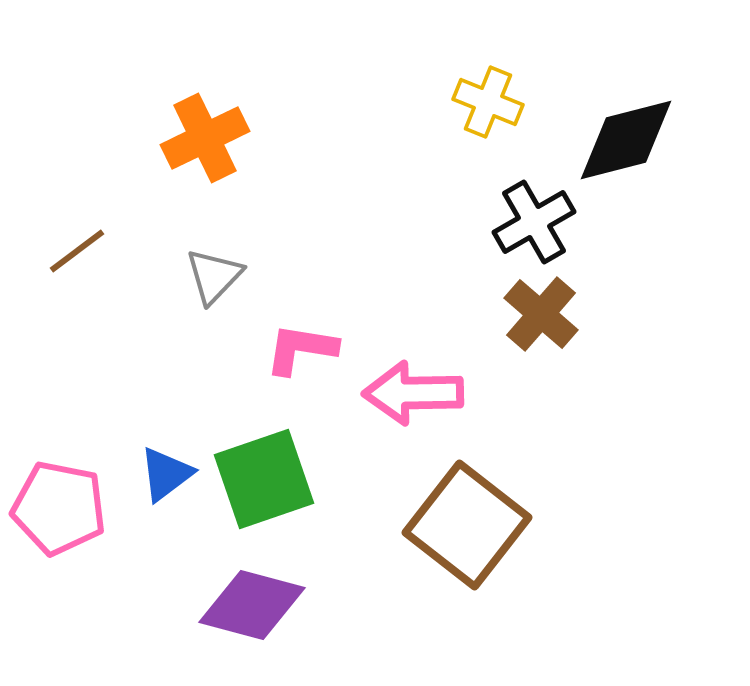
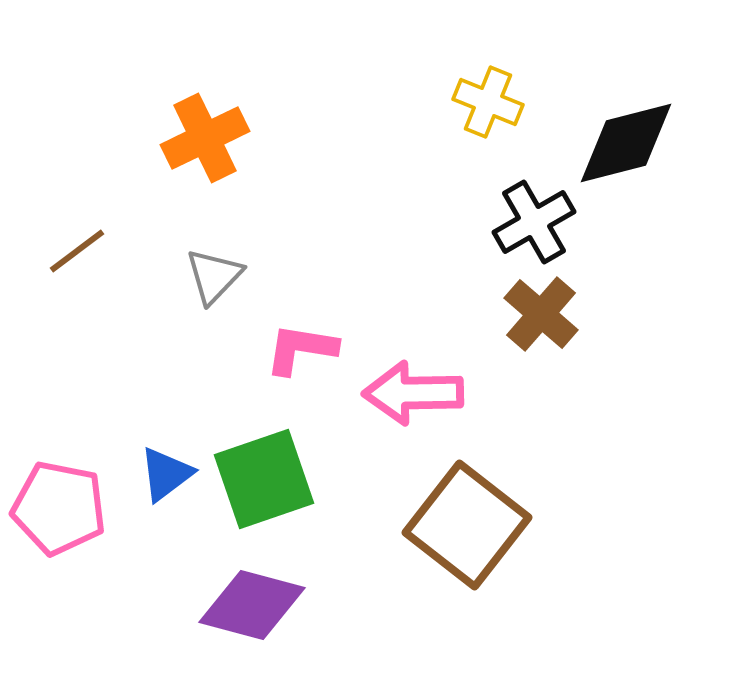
black diamond: moved 3 px down
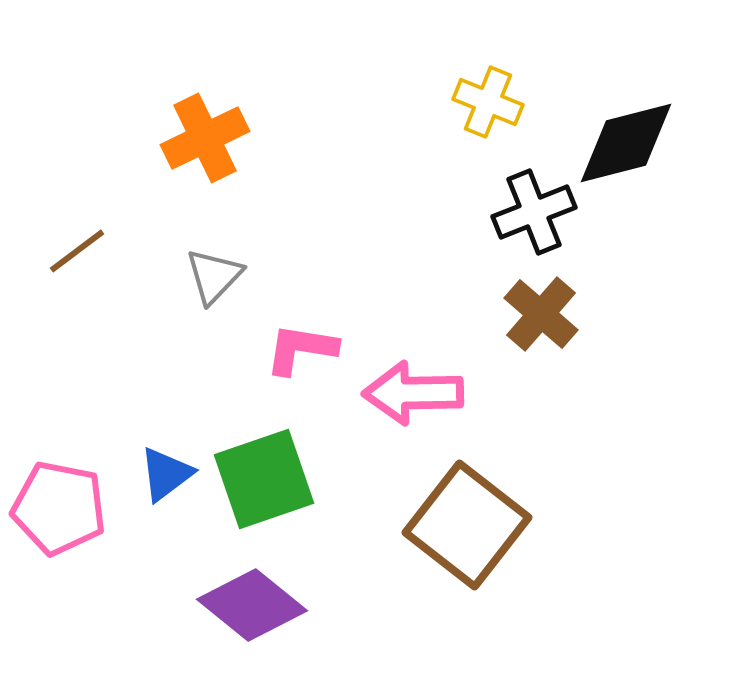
black cross: moved 10 px up; rotated 8 degrees clockwise
purple diamond: rotated 24 degrees clockwise
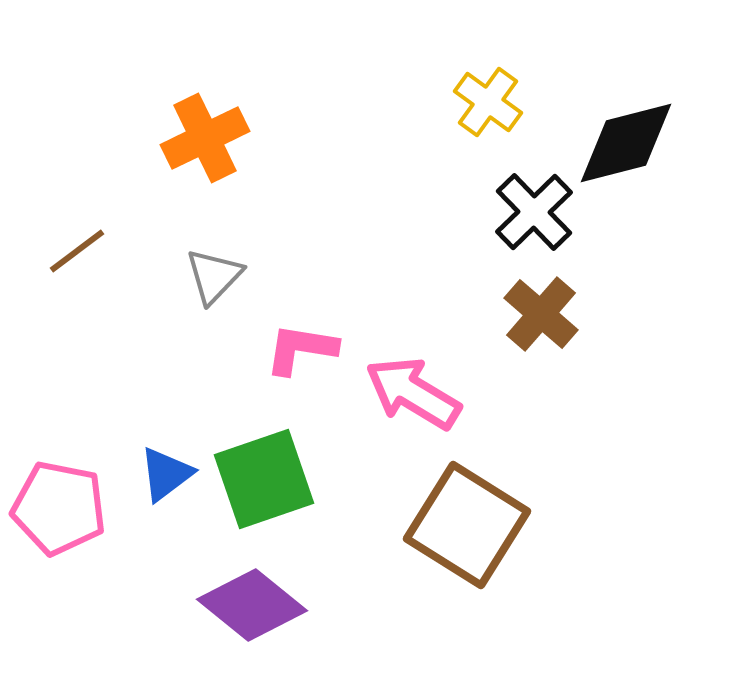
yellow cross: rotated 14 degrees clockwise
black cross: rotated 22 degrees counterclockwise
pink arrow: rotated 32 degrees clockwise
brown square: rotated 6 degrees counterclockwise
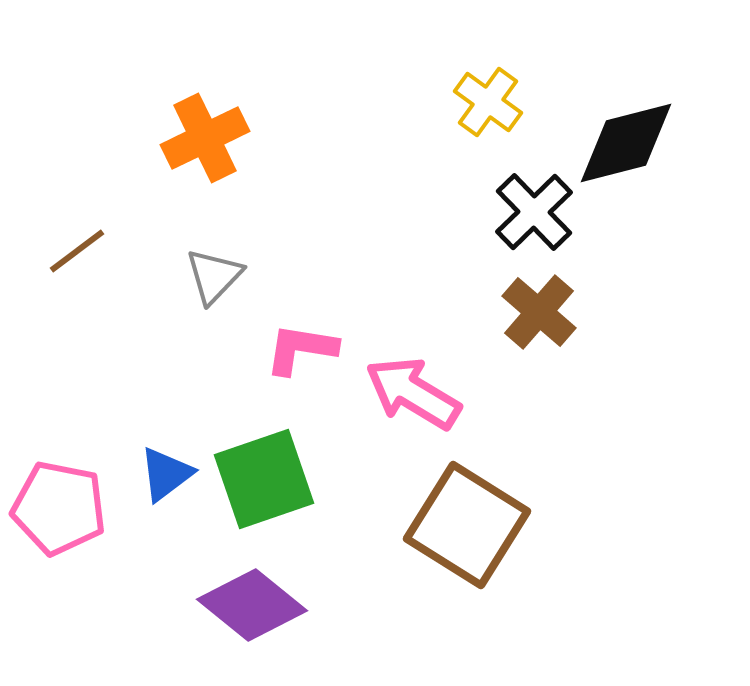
brown cross: moved 2 px left, 2 px up
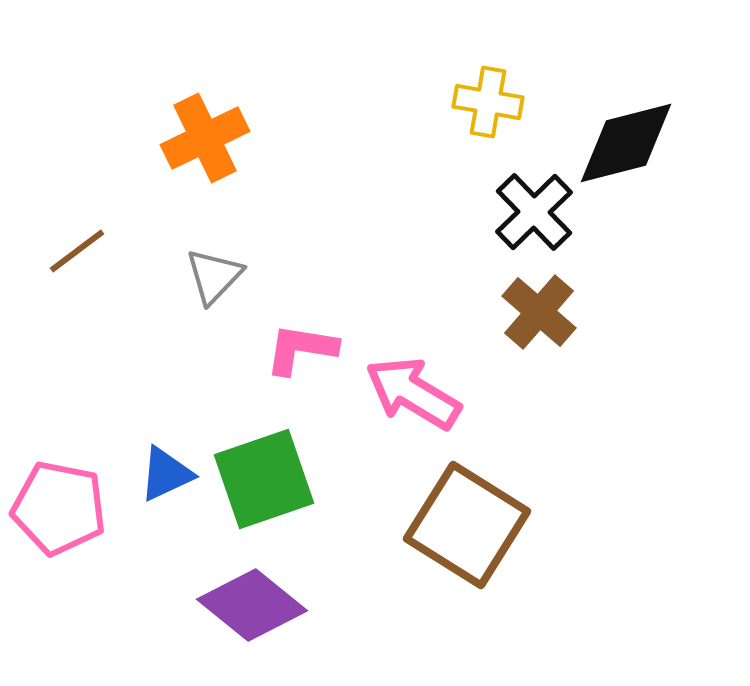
yellow cross: rotated 26 degrees counterclockwise
blue triangle: rotated 12 degrees clockwise
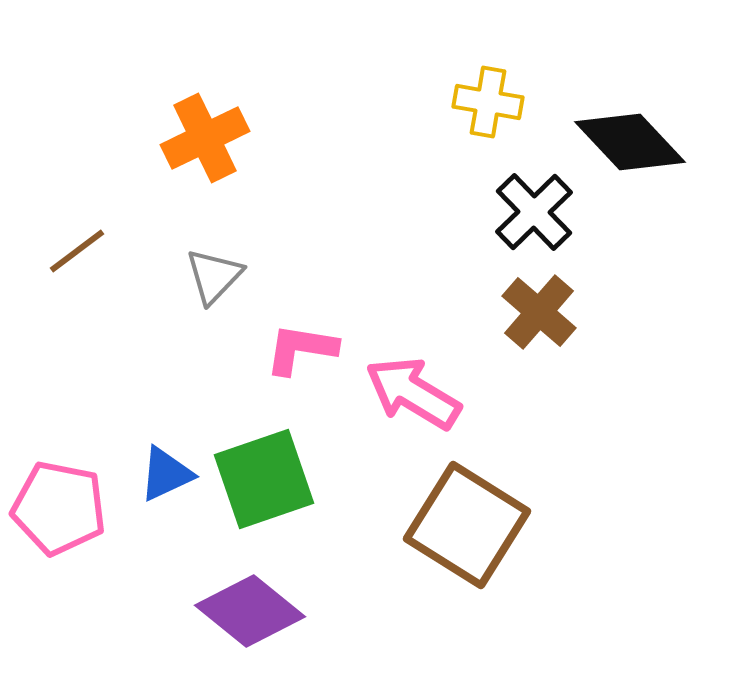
black diamond: moved 4 px right, 1 px up; rotated 61 degrees clockwise
purple diamond: moved 2 px left, 6 px down
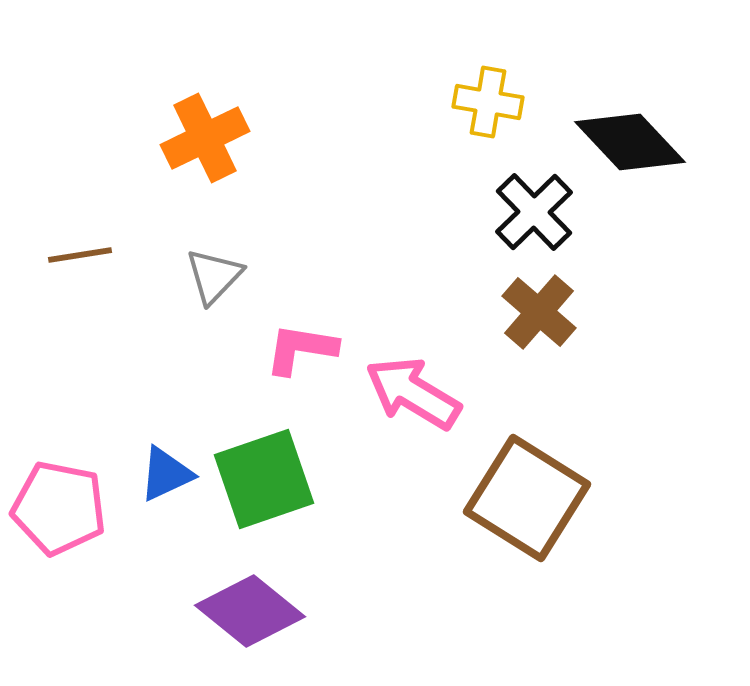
brown line: moved 3 px right, 4 px down; rotated 28 degrees clockwise
brown square: moved 60 px right, 27 px up
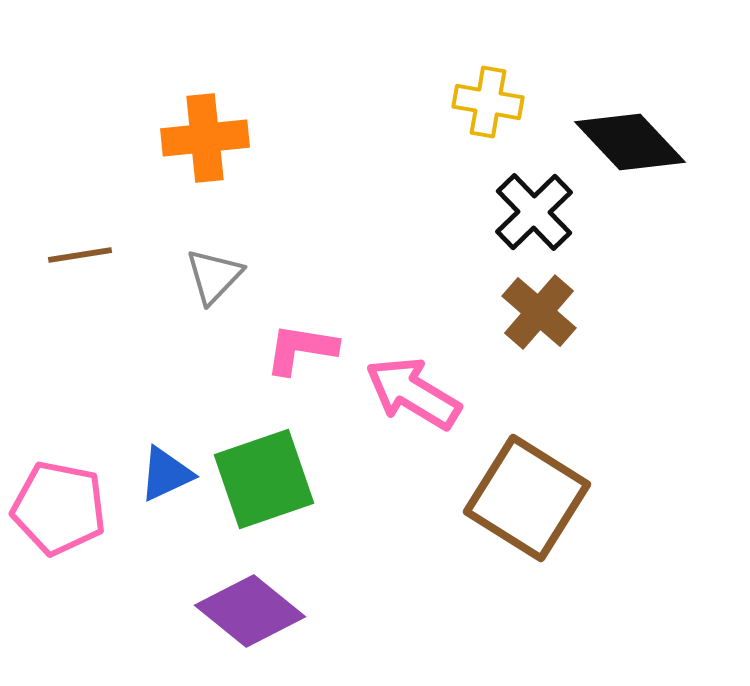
orange cross: rotated 20 degrees clockwise
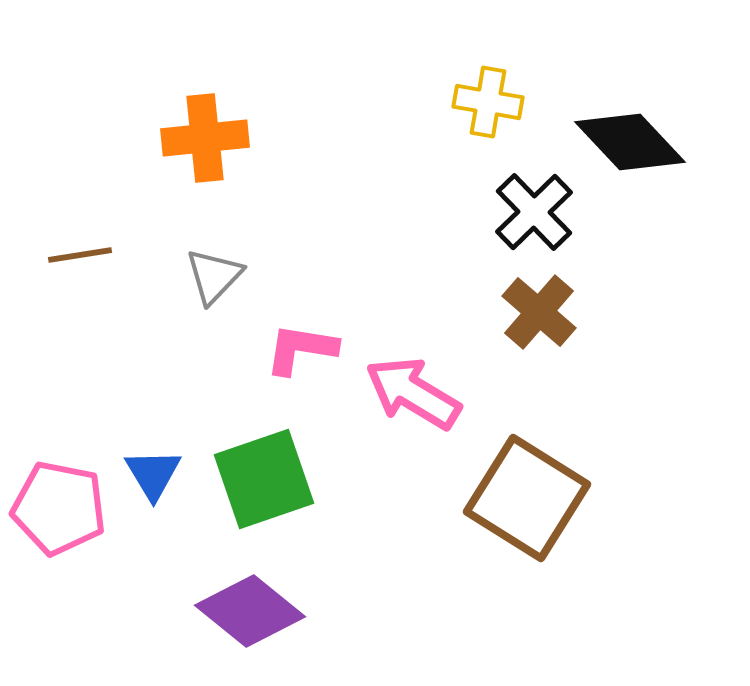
blue triangle: moved 13 px left; rotated 36 degrees counterclockwise
